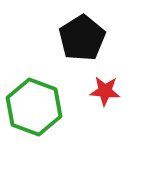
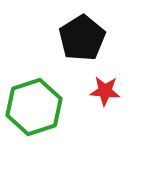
green hexagon: rotated 22 degrees clockwise
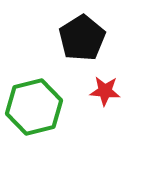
green hexagon: rotated 4 degrees clockwise
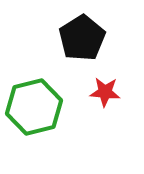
red star: moved 1 px down
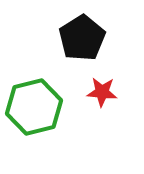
red star: moved 3 px left
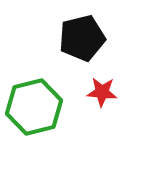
black pentagon: rotated 18 degrees clockwise
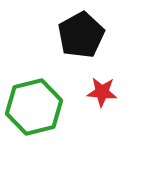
black pentagon: moved 1 px left, 3 px up; rotated 15 degrees counterclockwise
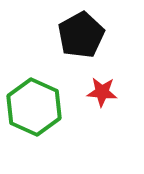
green hexagon: rotated 22 degrees counterclockwise
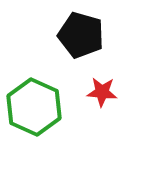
black pentagon: rotated 27 degrees counterclockwise
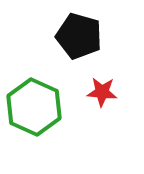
black pentagon: moved 2 px left, 1 px down
